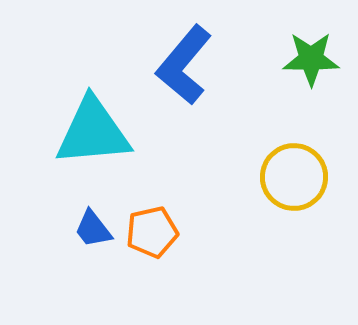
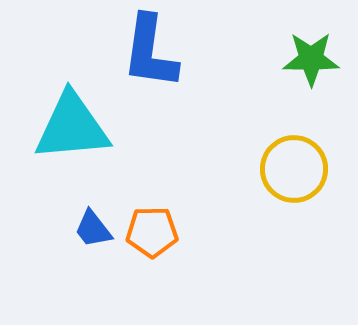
blue L-shape: moved 34 px left, 13 px up; rotated 32 degrees counterclockwise
cyan triangle: moved 21 px left, 5 px up
yellow circle: moved 8 px up
orange pentagon: rotated 12 degrees clockwise
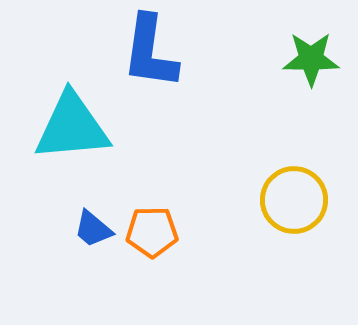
yellow circle: moved 31 px down
blue trapezoid: rotated 12 degrees counterclockwise
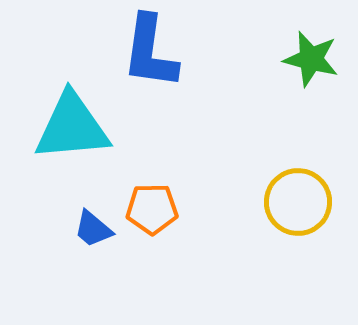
green star: rotated 14 degrees clockwise
yellow circle: moved 4 px right, 2 px down
orange pentagon: moved 23 px up
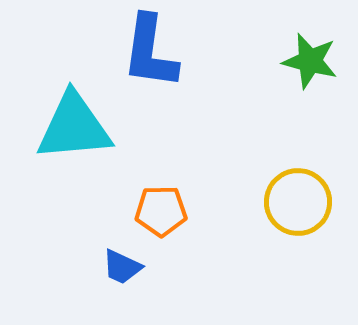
green star: moved 1 px left, 2 px down
cyan triangle: moved 2 px right
orange pentagon: moved 9 px right, 2 px down
blue trapezoid: moved 29 px right, 38 px down; rotated 15 degrees counterclockwise
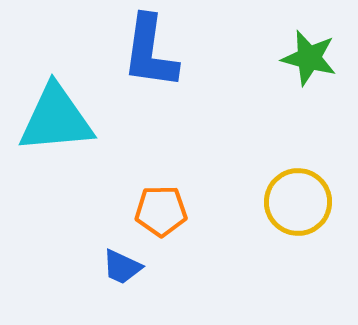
green star: moved 1 px left, 3 px up
cyan triangle: moved 18 px left, 8 px up
